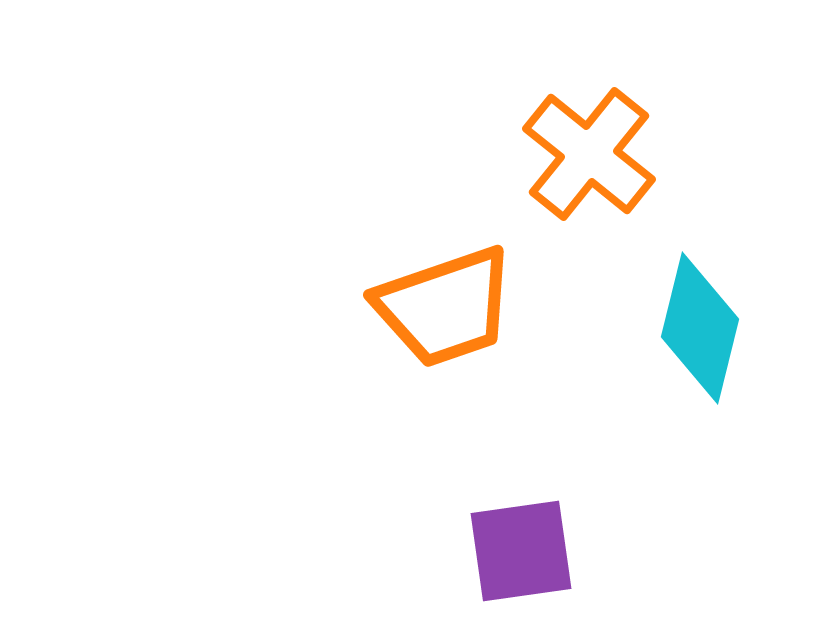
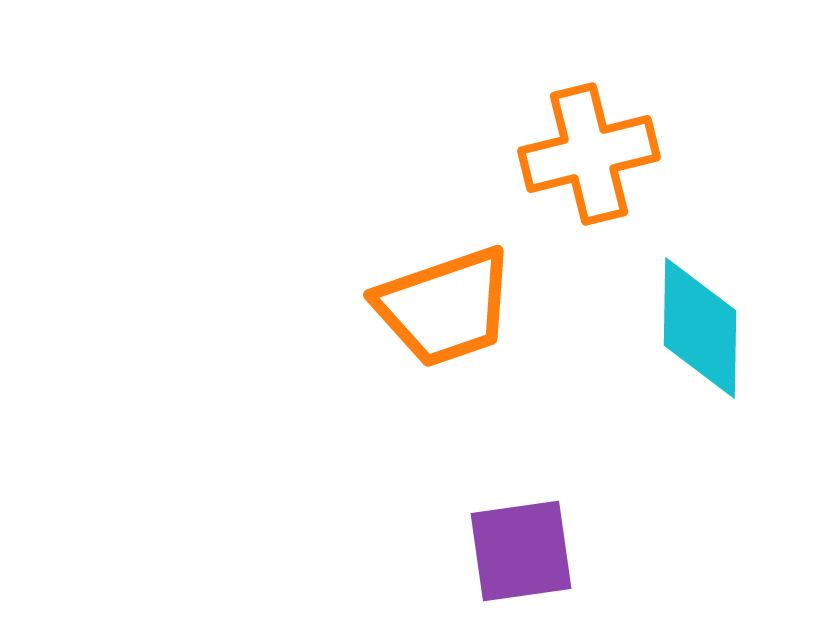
orange cross: rotated 37 degrees clockwise
cyan diamond: rotated 13 degrees counterclockwise
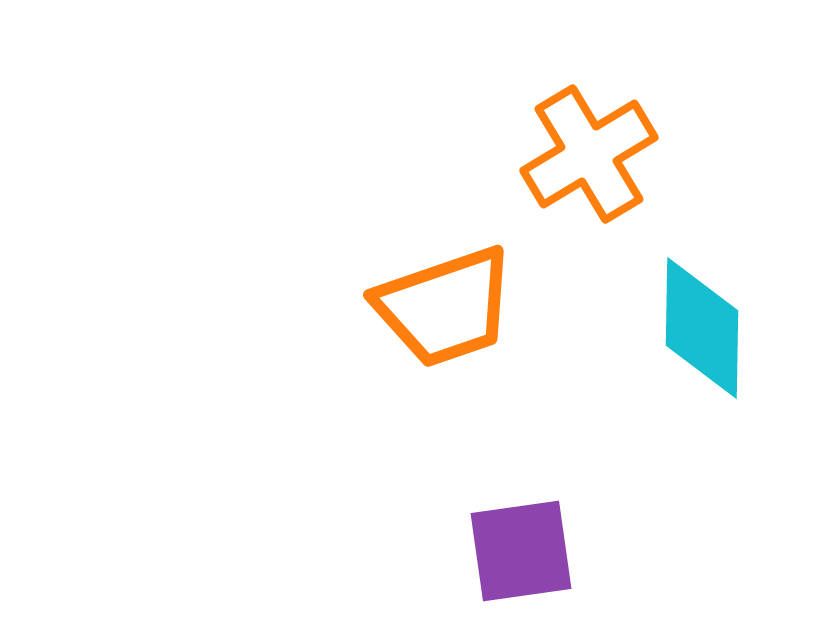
orange cross: rotated 17 degrees counterclockwise
cyan diamond: moved 2 px right
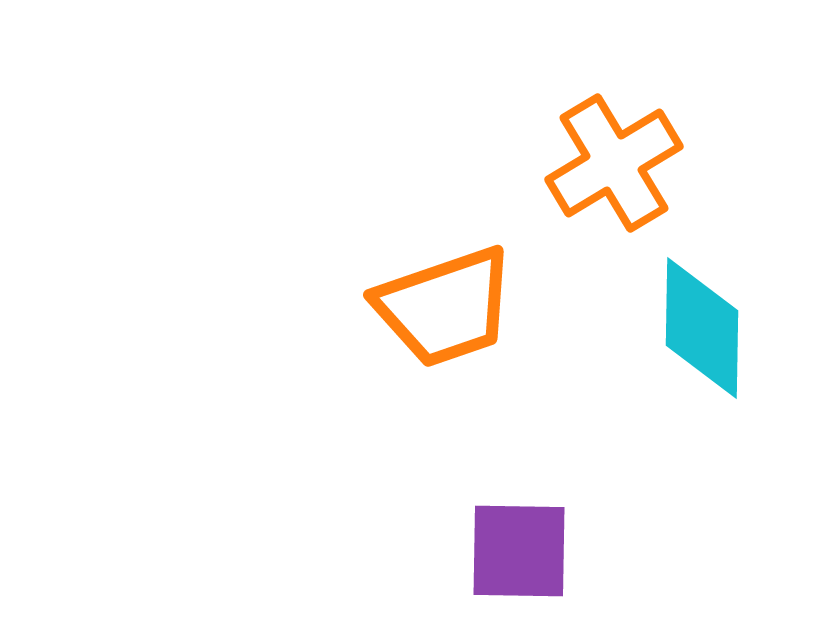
orange cross: moved 25 px right, 9 px down
purple square: moved 2 px left; rotated 9 degrees clockwise
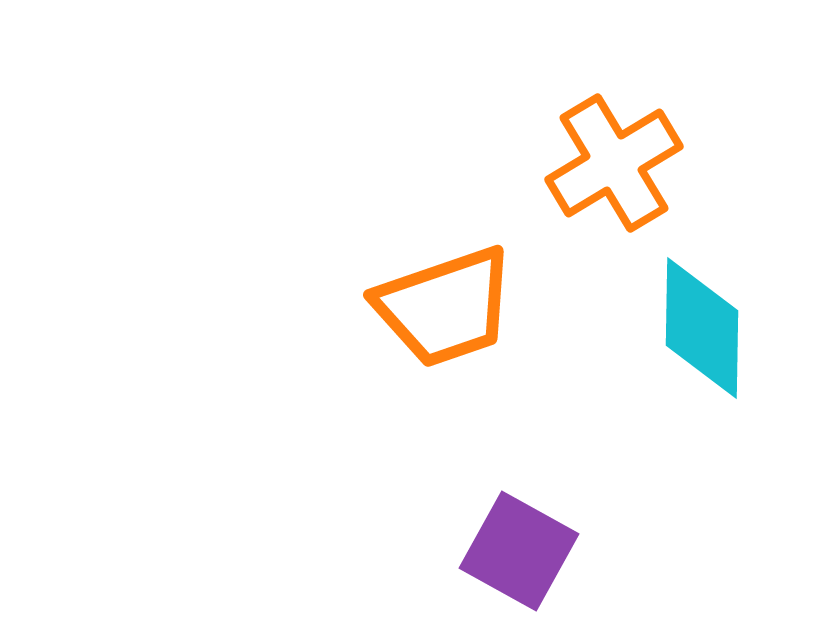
purple square: rotated 28 degrees clockwise
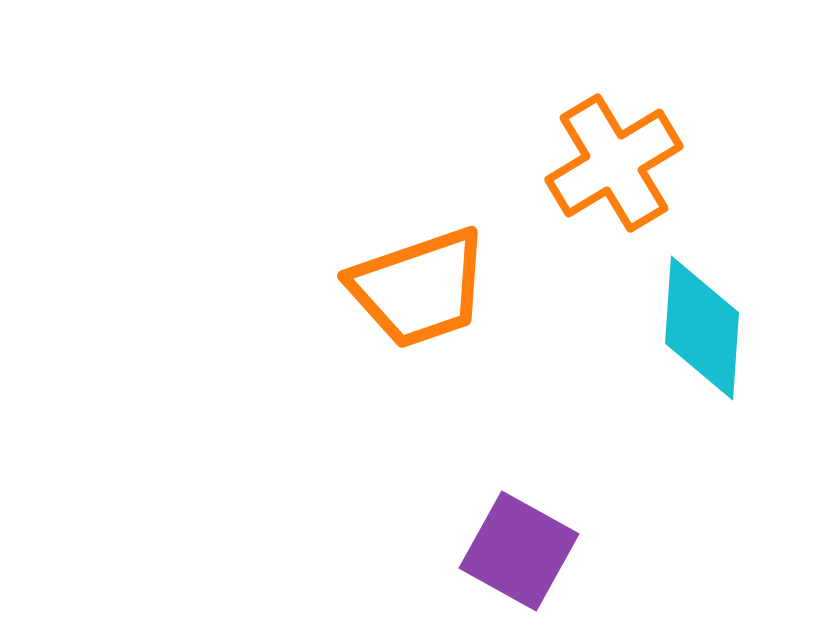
orange trapezoid: moved 26 px left, 19 px up
cyan diamond: rotated 3 degrees clockwise
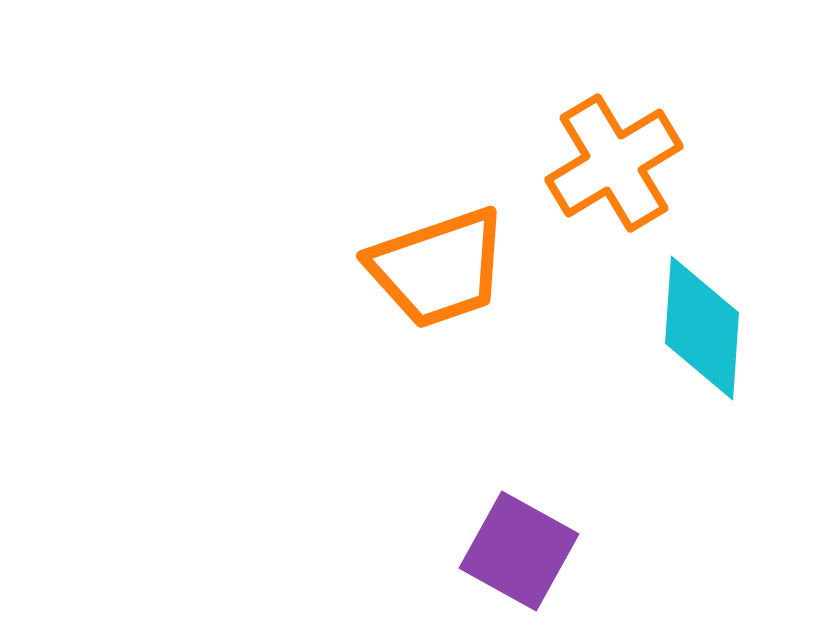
orange trapezoid: moved 19 px right, 20 px up
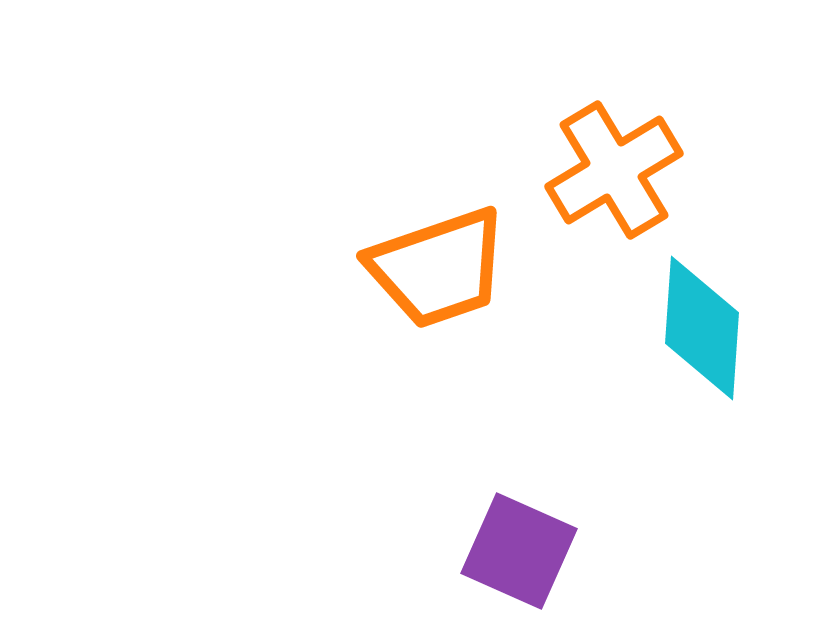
orange cross: moved 7 px down
purple square: rotated 5 degrees counterclockwise
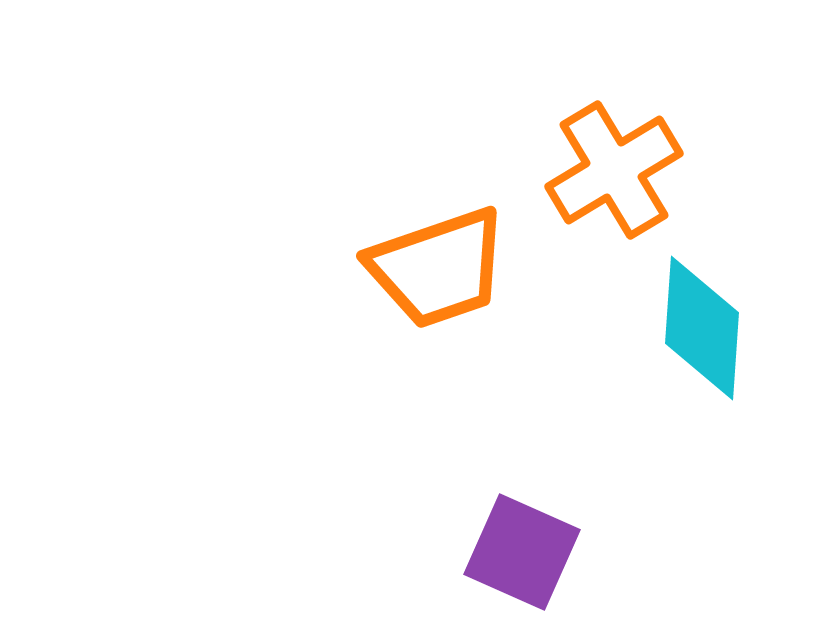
purple square: moved 3 px right, 1 px down
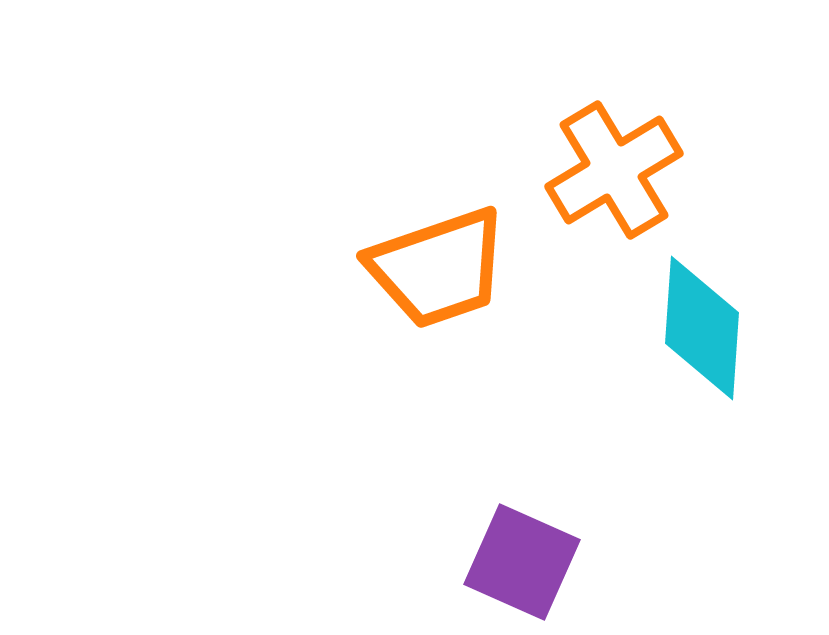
purple square: moved 10 px down
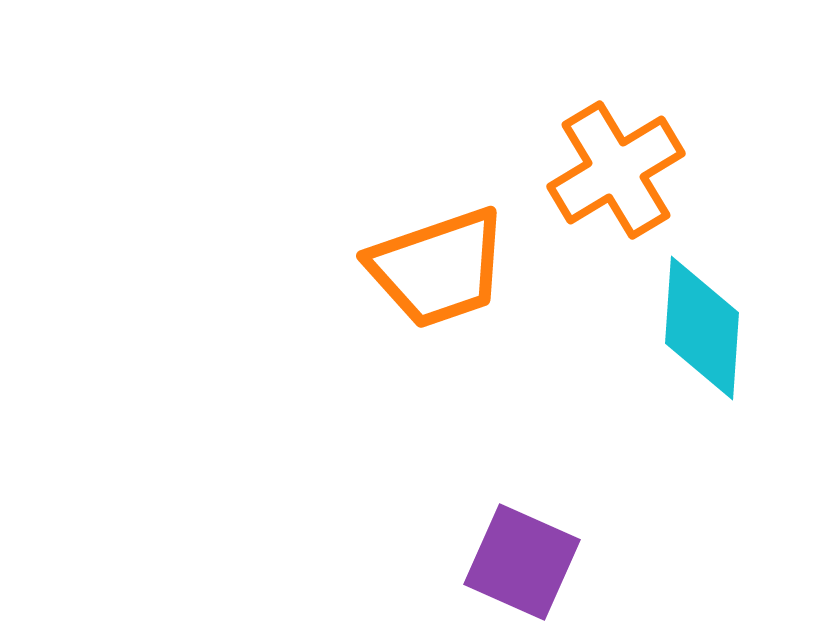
orange cross: moved 2 px right
